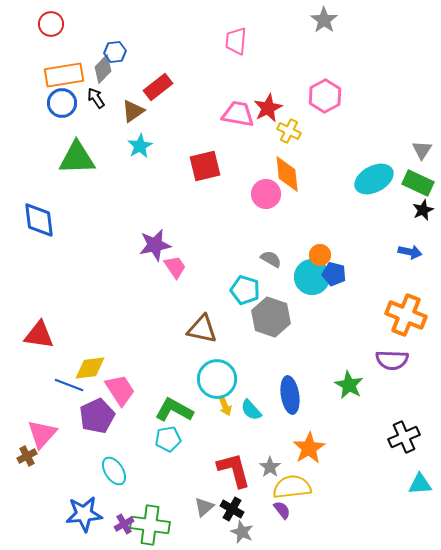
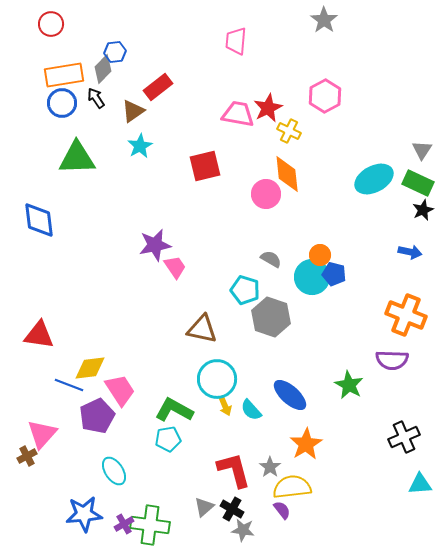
blue ellipse at (290, 395): rotated 39 degrees counterclockwise
orange star at (309, 448): moved 3 px left, 4 px up
gray star at (242, 532): moved 1 px right, 2 px up; rotated 15 degrees counterclockwise
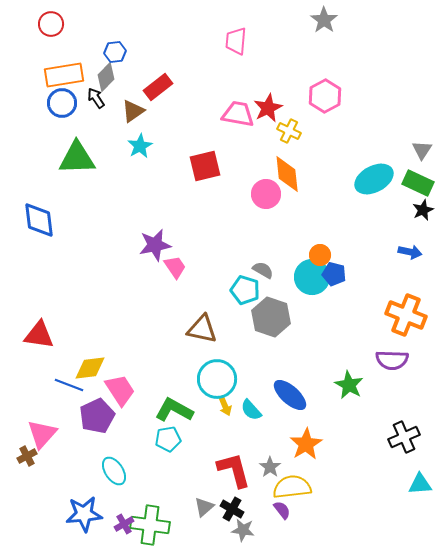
gray diamond at (103, 69): moved 3 px right, 8 px down
gray semicircle at (271, 259): moved 8 px left, 11 px down
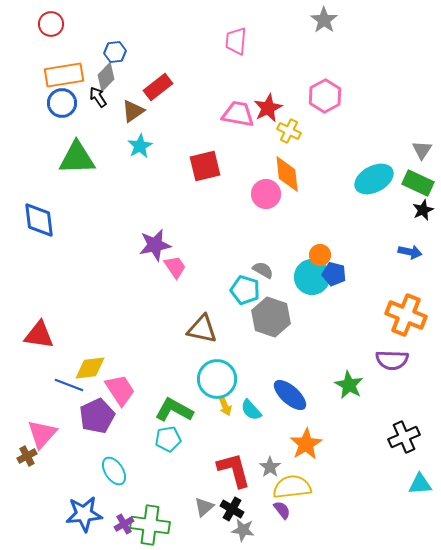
black arrow at (96, 98): moved 2 px right, 1 px up
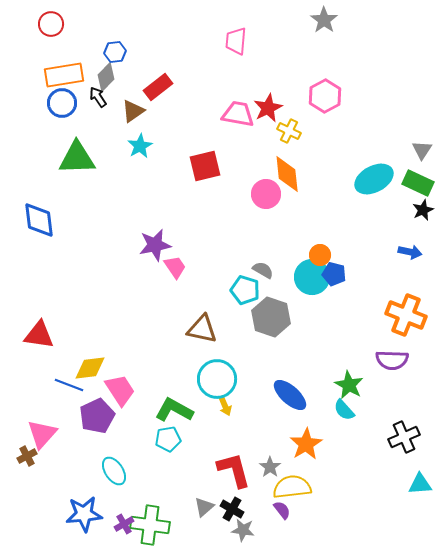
cyan semicircle at (251, 410): moved 93 px right
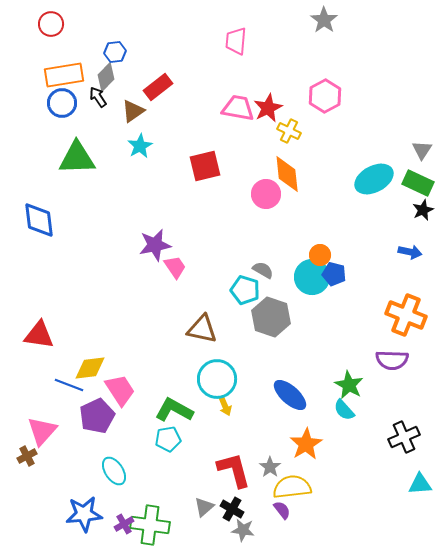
pink trapezoid at (238, 114): moved 6 px up
pink triangle at (42, 434): moved 3 px up
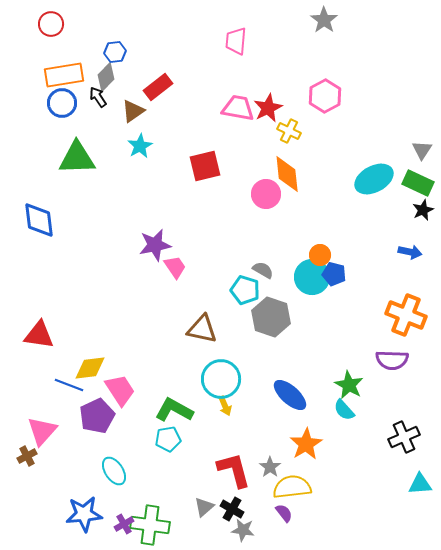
cyan circle at (217, 379): moved 4 px right
purple semicircle at (282, 510): moved 2 px right, 3 px down
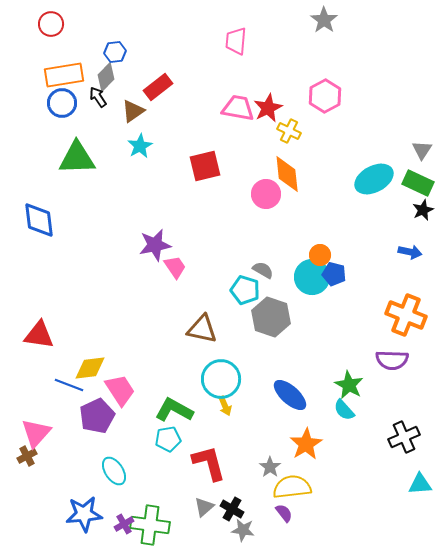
pink triangle at (42, 431): moved 6 px left, 2 px down
red L-shape at (234, 470): moved 25 px left, 7 px up
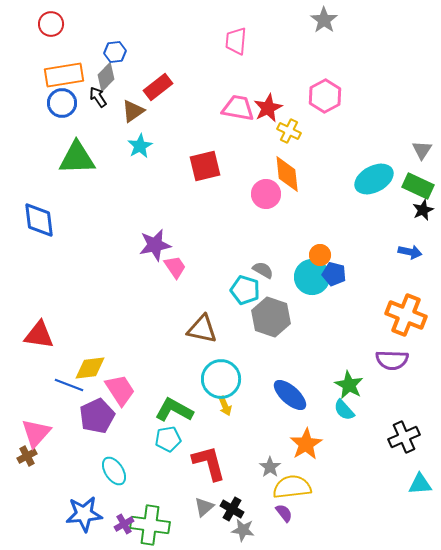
green rectangle at (418, 183): moved 3 px down
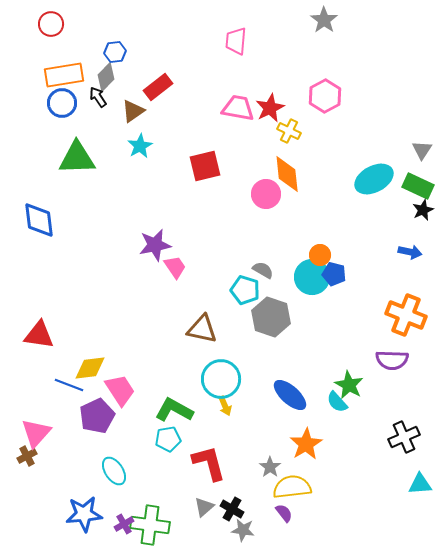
red star at (268, 108): moved 2 px right
cyan semicircle at (344, 410): moved 7 px left, 8 px up
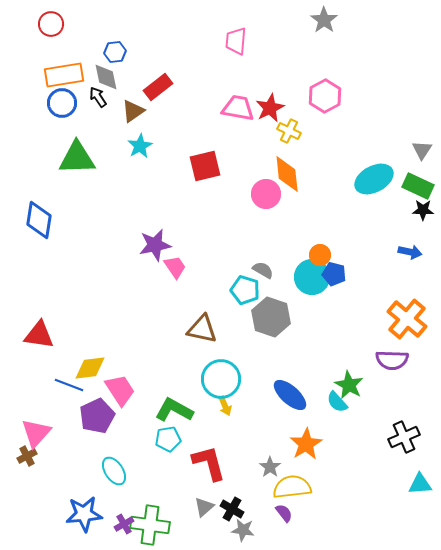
gray diamond at (106, 77): rotated 56 degrees counterclockwise
black star at (423, 210): rotated 25 degrees clockwise
blue diamond at (39, 220): rotated 15 degrees clockwise
orange cross at (406, 315): moved 1 px right, 4 px down; rotated 18 degrees clockwise
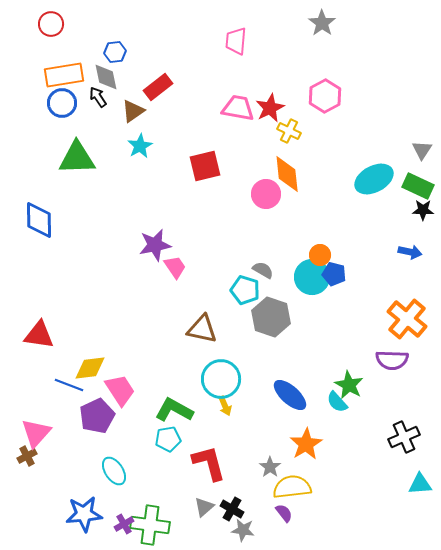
gray star at (324, 20): moved 2 px left, 3 px down
blue diamond at (39, 220): rotated 9 degrees counterclockwise
